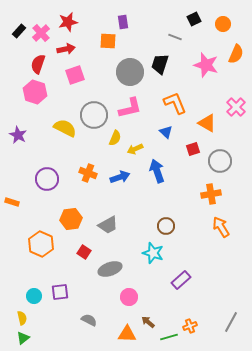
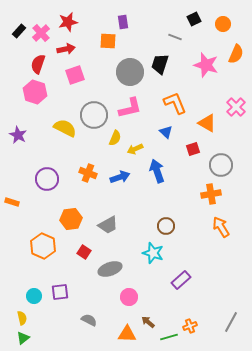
gray circle at (220, 161): moved 1 px right, 4 px down
orange hexagon at (41, 244): moved 2 px right, 2 px down
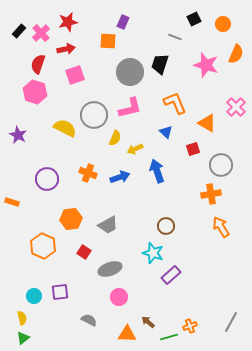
purple rectangle at (123, 22): rotated 32 degrees clockwise
purple rectangle at (181, 280): moved 10 px left, 5 px up
pink circle at (129, 297): moved 10 px left
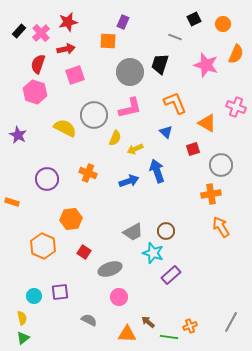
pink cross at (236, 107): rotated 24 degrees counterclockwise
blue arrow at (120, 177): moved 9 px right, 4 px down
gray trapezoid at (108, 225): moved 25 px right, 7 px down
brown circle at (166, 226): moved 5 px down
green line at (169, 337): rotated 24 degrees clockwise
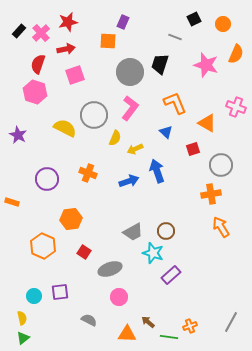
pink L-shape at (130, 108): rotated 40 degrees counterclockwise
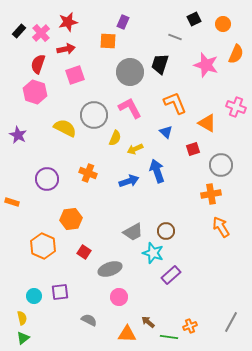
pink L-shape at (130, 108): rotated 65 degrees counterclockwise
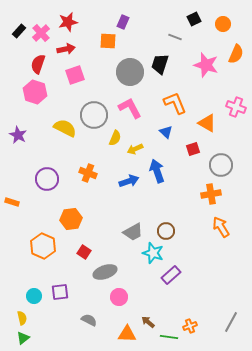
gray ellipse at (110, 269): moved 5 px left, 3 px down
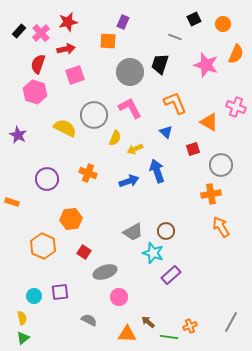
orange triangle at (207, 123): moved 2 px right, 1 px up
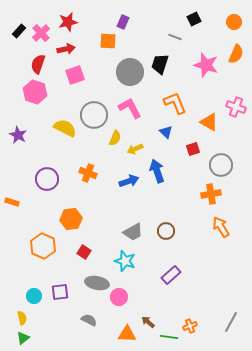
orange circle at (223, 24): moved 11 px right, 2 px up
cyan star at (153, 253): moved 28 px left, 8 px down
gray ellipse at (105, 272): moved 8 px left, 11 px down; rotated 30 degrees clockwise
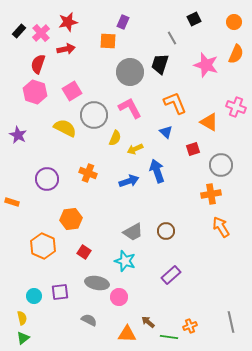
gray line at (175, 37): moved 3 px left, 1 px down; rotated 40 degrees clockwise
pink square at (75, 75): moved 3 px left, 16 px down; rotated 12 degrees counterclockwise
gray line at (231, 322): rotated 40 degrees counterclockwise
